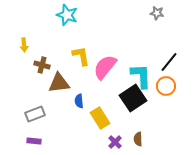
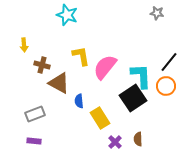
brown triangle: rotated 35 degrees clockwise
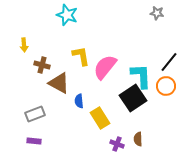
purple cross: moved 2 px right, 2 px down; rotated 24 degrees counterclockwise
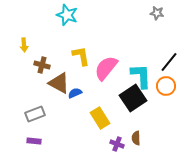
pink semicircle: moved 1 px right, 1 px down
blue semicircle: moved 4 px left, 8 px up; rotated 72 degrees clockwise
brown semicircle: moved 2 px left, 1 px up
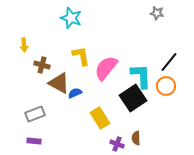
cyan star: moved 4 px right, 3 px down
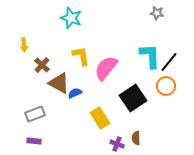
brown cross: rotated 28 degrees clockwise
cyan L-shape: moved 9 px right, 20 px up
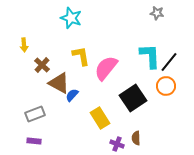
blue semicircle: moved 3 px left, 2 px down; rotated 24 degrees counterclockwise
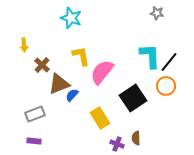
pink semicircle: moved 4 px left, 4 px down
brown triangle: moved 1 px down; rotated 50 degrees counterclockwise
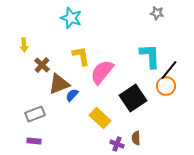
black line: moved 8 px down
yellow rectangle: rotated 15 degrees counterclockwise
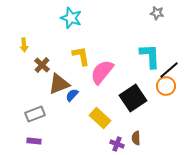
black line: rotated 10 degrees clockwise
